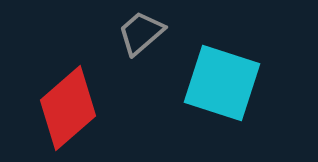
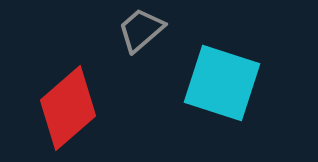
gray trapezoid: moved 3 px up
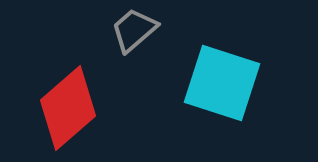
gray trapezoid: moved 7 px left
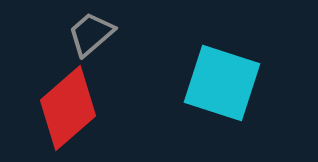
gray trapezoid: moved 43 px left, 4 px down
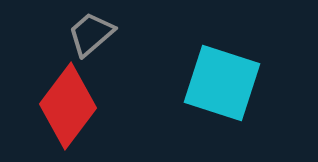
red diamond: moved 2 px up; rotated 12 degrees counterclockwise
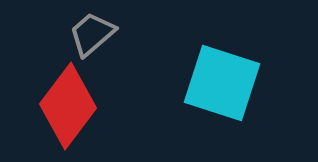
gray trapezoid: moved 1 px right
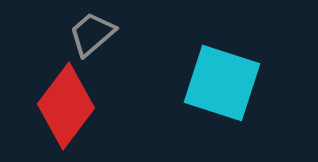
red diamond: moved 2 px left
